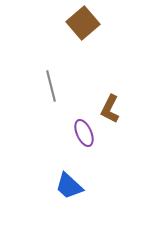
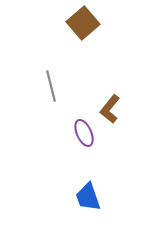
brown L-shape: rotated 12 degrees clockwise
blue trapezoid: moved 19 px right, 11 px down; rotated 28 degrees clockwise
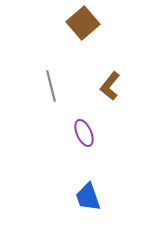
brown L-shape: moved 23 px up
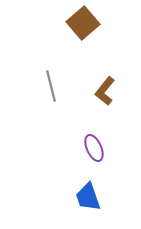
brown L-shape: moved 5 px left, 5 px down
purple ellipse: moved 10 px right, 15 px down
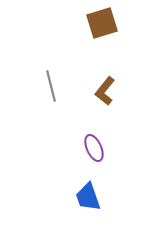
brown square: moved 19 px right; rotated 24 degrees clockwise
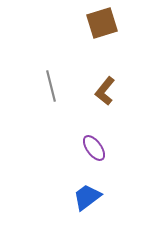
purple ellipse: rotated 12 degrees counterclockwise
blue trapezoid: moved 1 px left; rotated 72 degrees clockwise
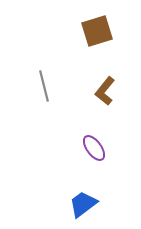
brown square: moved 5 px left, 8 px down
gray line: moved 7 px left
blue trapezoid: moved 4 px left, 7 px down
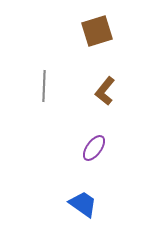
gray line: rotated 16 degrees clockwise
purple ellipse: rotated 72 degrees clockwise
blue trapezoid: rotated 72 degrees clockwise
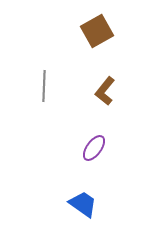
brown square: rotated 12 degrees counterclockwise
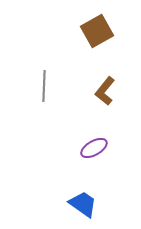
purple ellipse: rotated 24 degrees clockwise
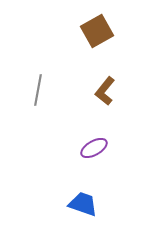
gray line: moved 6 px left, 4 px down; rotated 8 degrees clockwise
blue trapezoid: rotated 16 degrees counterclockwise
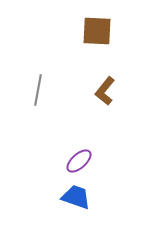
brown square: rotated 32 degrees clockwise
purple ellipse: moved 15 px left, 13 px down; rotated 12 degrees counterclockwise
blue trapezoid: moved 7 px left, 7 px up
